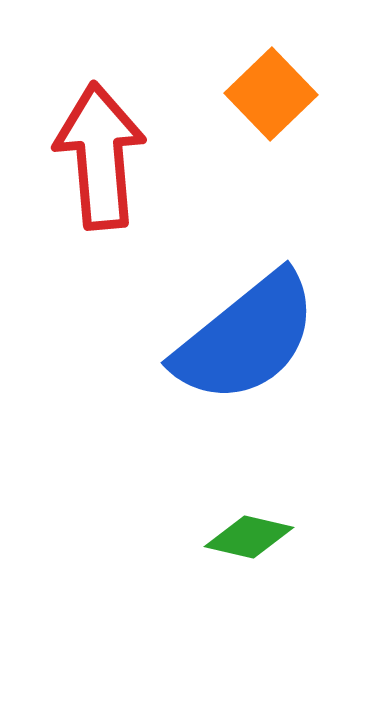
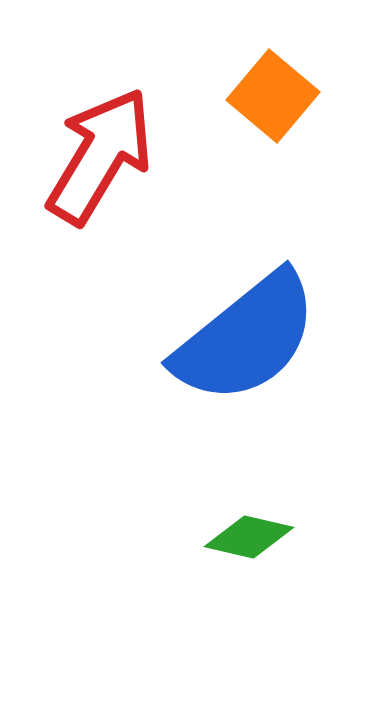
orange square: moved 2 px right, 2 px down; rotated 6 degrees counterclockwise
red arrow: rotated 36 degrees clockwise
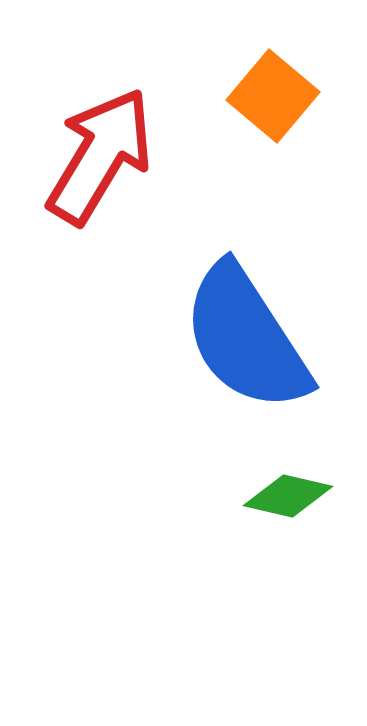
blue semicircle: rotated 96 degrees clockwise
green diamond: moved 39 px right, 41 px up
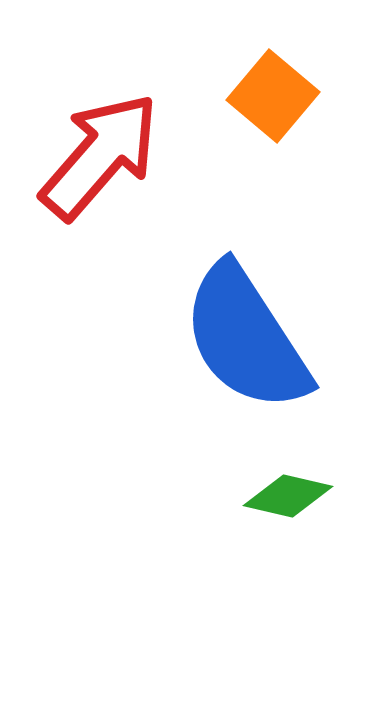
red arrow: rotated 10 degrees clockwise
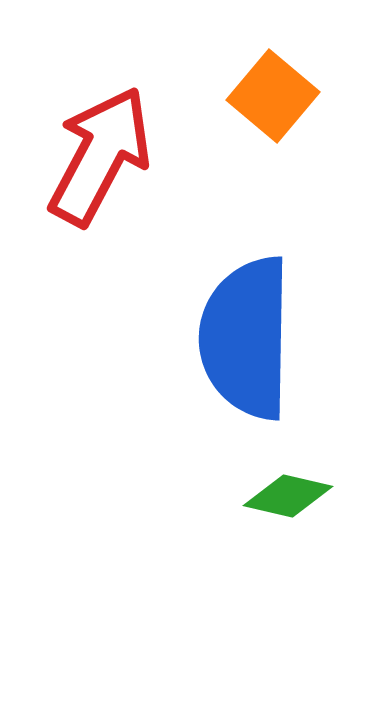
red arrow: rotated 13 degrees counterclockwise
blue semicircle: rotated 34 degrees clockwise
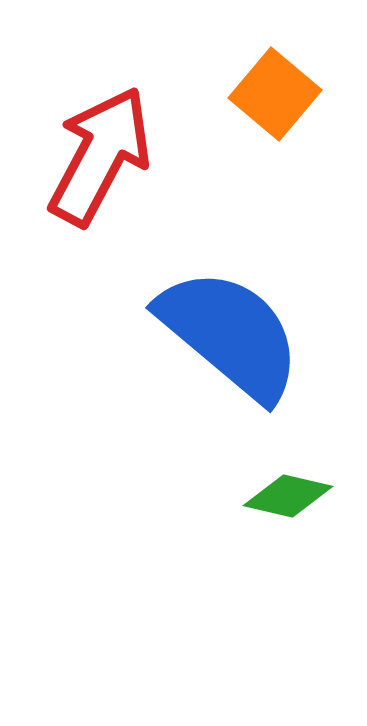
orange square: moved 2 px right, 2 px up
blue semicircle: moved 16 px left, 4 px up; rotated 129 degrees clockwise
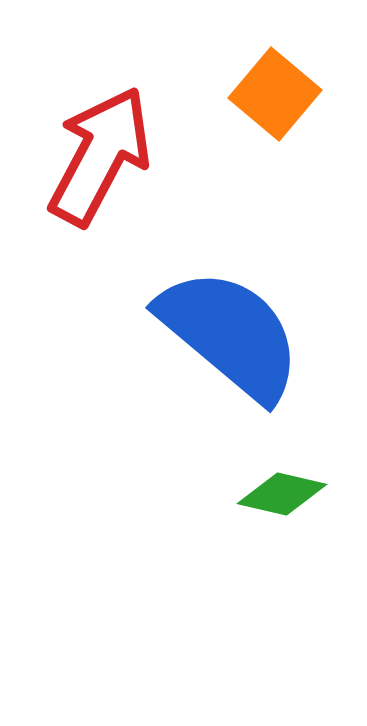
green diamond: moved 6 px left, 2 px up
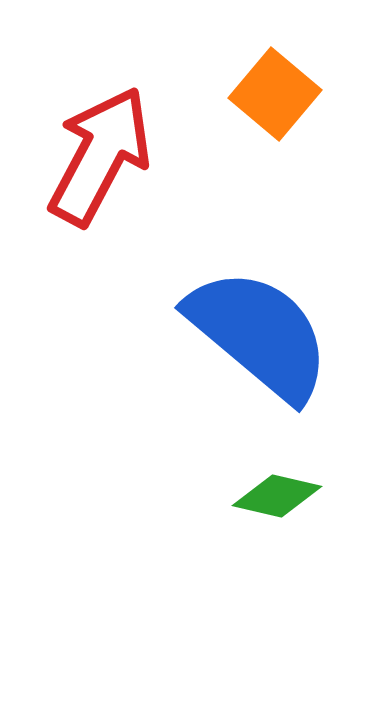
blue semicircle: moved 29 px right
green diamond: moved 5 px left, 2 px down
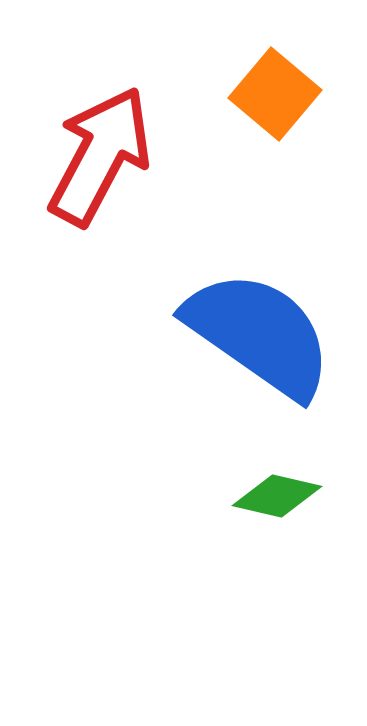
blue semicircle: rotated 5 degrees counterclockwise
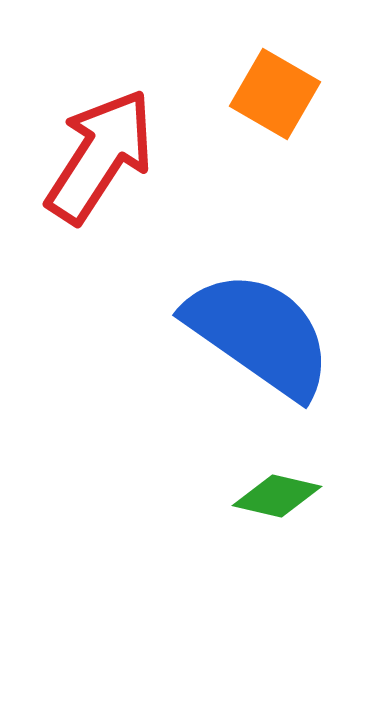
orange square: rotated 10 degrees counterclockwise
red arrow: rotated 5 degrees clockwise
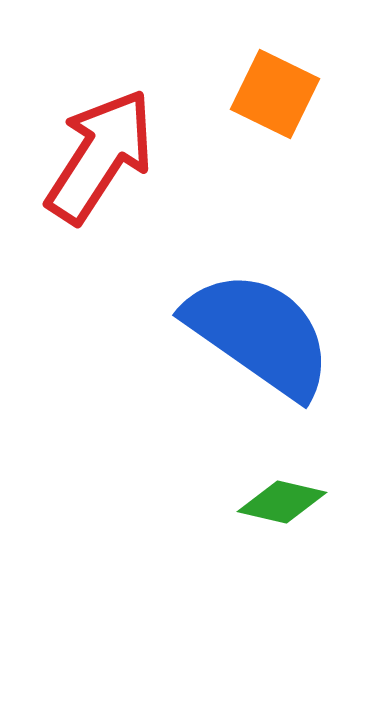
orange square: rotated 4 degrees counterclockwise
green diamond: moved 5 px right, 6 px down
